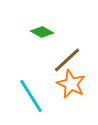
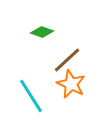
green diamond: rotated 10 degrees counterclockwise
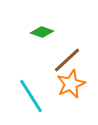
orange star: rotated 24 degrees clockwise
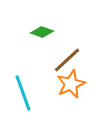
cyan line: moved 8 px left, 3 px up; rotated 12 degrees clockwise
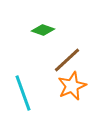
green diamond: moved 1 px right, 2 px up
orange star: moved 1 px right, 2 px down
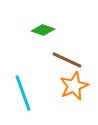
brown line: rotated 68 degrees clockwise
orange star: moved 2 px right
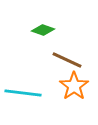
orange star: rotated 12 degrees counterclockwise
cyan line: rotated 63 degrees counterclockwise
